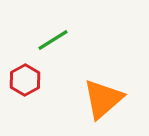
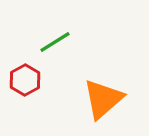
green line: moved 2 px right, 2 px down
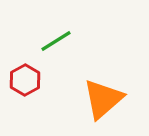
green line: moved 1 px right, 1 px up
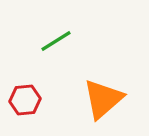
red hexagon: moved 20 px down; rotated 24 degrees clockwise
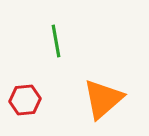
green line: rotated 68 degrees counterclockwise
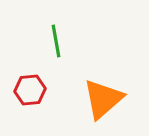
red hexagon: moved 5 px right, 10 px up
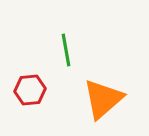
green line: moved 10 px right, 9 px down
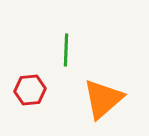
green line: rotated 12 degrees clockwise
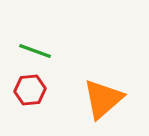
green line: moved 31 px left, 1 px down; rotated 72 degrees counterclockwise
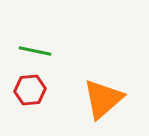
green line: rotated 8 degrees counterclockwise
